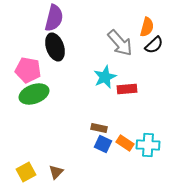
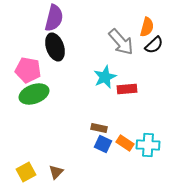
gray arrow: moved 1 px right, 1 px up
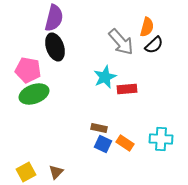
cyan cross: moved 13 px right, 6 px up
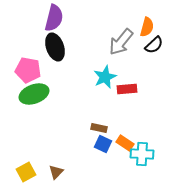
gray arrow: rotated 80 degrees clockwise
cyan cross: moved 19 px left, 15 px down
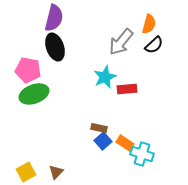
orange semicircle: moved 2 px right, 3 px up
blue square: moved 3 px up; rotated 24 degrees clockwise
cyan cross: rotated 15 degrees clockwise
